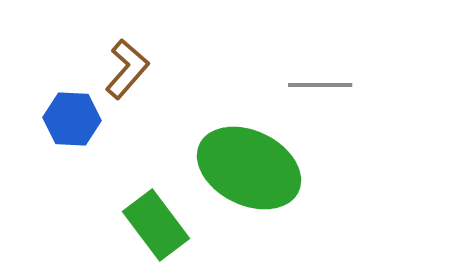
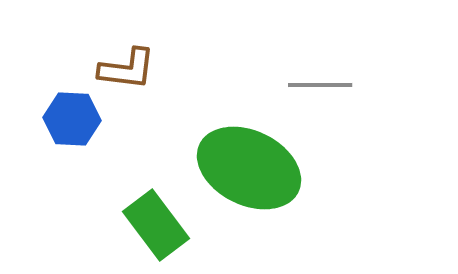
brown L-shape: rotated 56 degrees clockwise
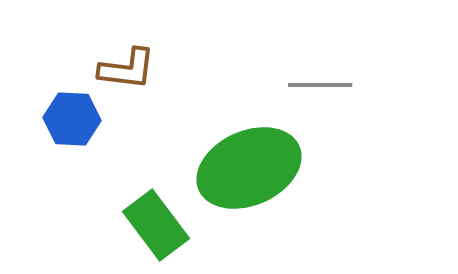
green ellipse: rotated 50 degrees counterclockwise
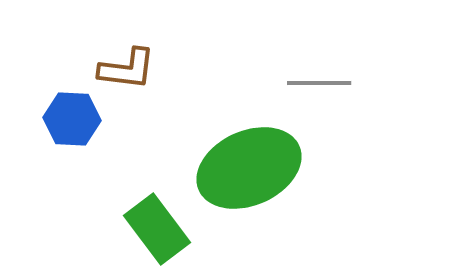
gray line: moved 1 px left, 2 px up
green rectangle: moved 1 px right, 4 px down
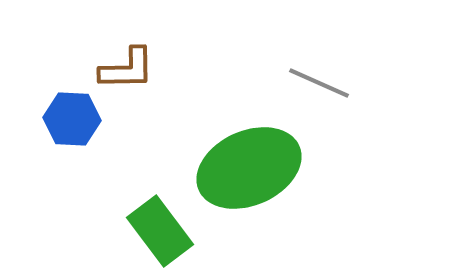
brown L-shape: rotated 8 degrees counterclockwise
gray line: rotated 24 degrees clockwise
green rectangle: moved 3 px right, 2 px down
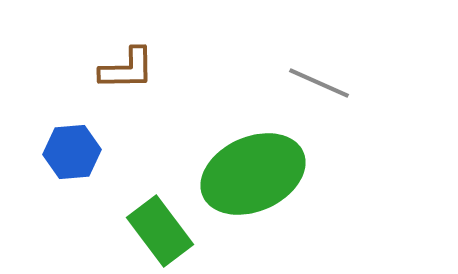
blue hexagon: moved 33 px down; rotated 8 degrees counterclockwise
green ellipse: moved 4 px right, 6 px down
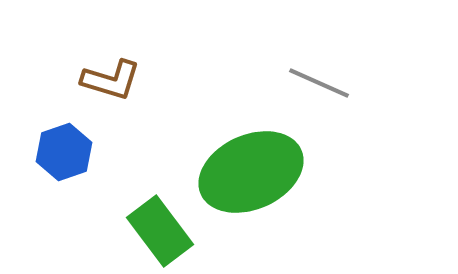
brown L-shape: moved 16 px left, 11 px down; rotated 18 degrees clockwise
blue hexagon: moved 8 px left; rotated 14 degrees counterclockwise
green ellipse: moved 2 px left, 2 px up
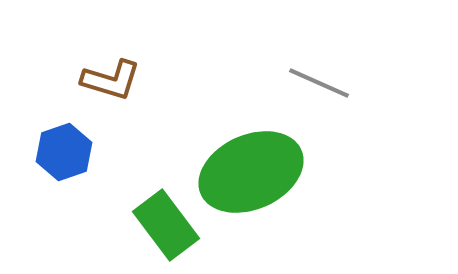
green rectangle: moved 6 px right, 6 px up
